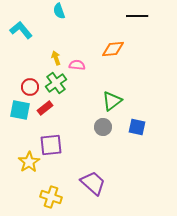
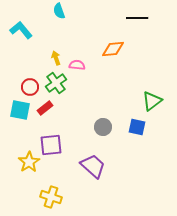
black line: moved 2 px down
green triangle: moved 40 px right
purple trapezoid: moved 17 px up
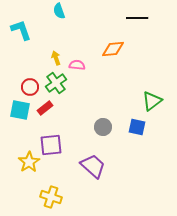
cyan L-shape: rotated 20 degrees clockwise
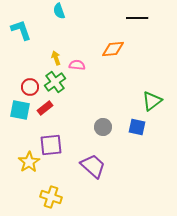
green cross: moved 1 px left, 1 px up
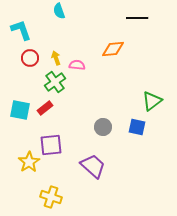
red circle: moved 29 px up
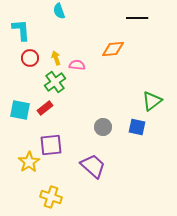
cyan L-shape: rotated 15 degrees clockwise
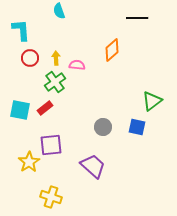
orange diamond: moved 1 px left, 1 px down; rotated 35 degrees counterclockwise
yellow arrow: rotated 16 degrees clockwise
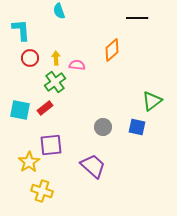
yellow cross: moved 9 px left, 6 px up
